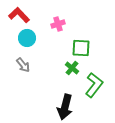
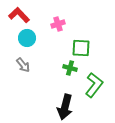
green cross: moved 2 px left; rotated 24 degrees counterclockwise
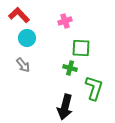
pink cross: moved 7 px right, 3 px up
green L-shape: moved 3 px down; rotated 20 degrees counterclockwise
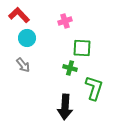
green square: moved 1 px right
black arrow: rotated 10 degrees counterclockwise
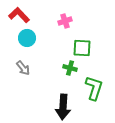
gray arrow: moved 3 px down
black arrow: moved 2 px left
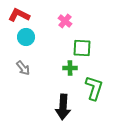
red L-shape: rotated 20 degrees counterclockwise
pink cross: rotated 32 degrees counterclockwise
cyan circle: moved 1 px left, 1 px up
green cross: rotated 16 degrees counterclockwise
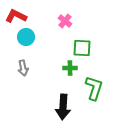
red L-shape: moved 3 px left, 1 px down
gray arrow: rotated 28 degrees clockwise
